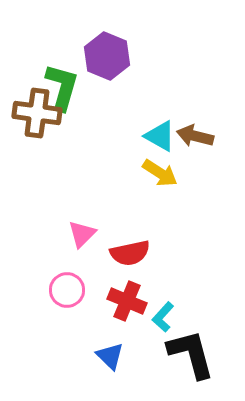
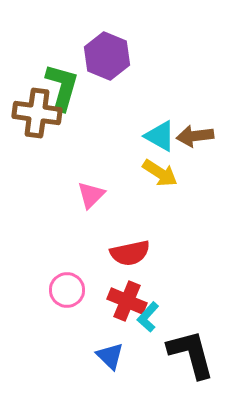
brown arrow: rotated 21 degrees counterclockwise
pink triangle: moved 9 px right, 39 px up
cyan L-shape: moved 15 px left
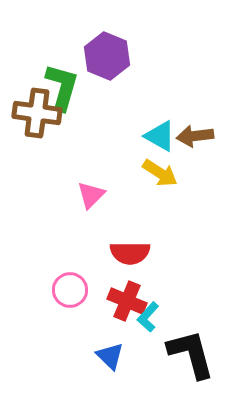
red semicircle: rotated 12 degrees clockwise
pink circle: moved 3 px right
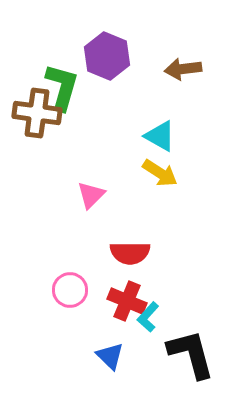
brown arrow: moved 12 px left, 67 px up
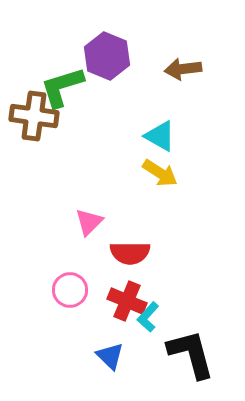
green L-shape: rotated 123 degrees counterclockwise
brown cross: moved 3 px left, 3 px down
pink triangle: moved 2 px left, 27 px down
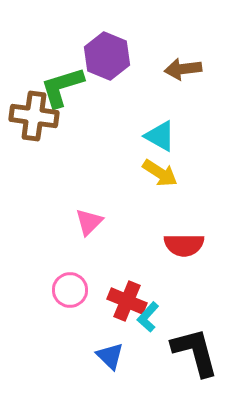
red semicircle: moved 54 px right, 8 px up
black L-shape: moved 4 px right, 2 px up
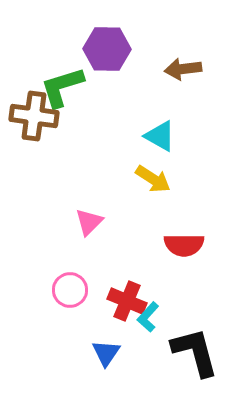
purple hexagon: moved 7 px up; rotated 21 degrees counterclockwise
yellow arrow: moved 7 px left, 6 px down
blue triangle: moved 4 px left, 3 px up; rotated 20 degrees clockwise
